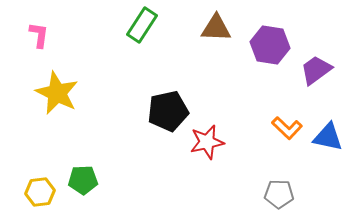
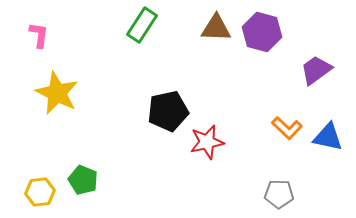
purple hexagon: moved 8 px left, 13 px up; rotated 6 degrees clockwise
green pentagon: rotated 24 degrees clockwise
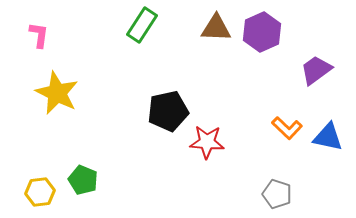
purple hexagon: rotated 21 degrees clockwise
red star: rotated 16 degrees clockwise
gray pentagon: moved 2 px left; rotated 16 degrees clockwise
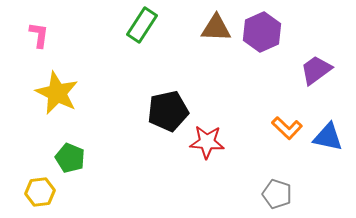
green pentagon: moved 13 px left, 22 px up
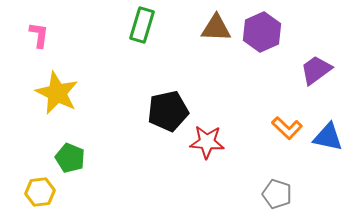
green rectangle: rotated 16 degrees counterclockwise
